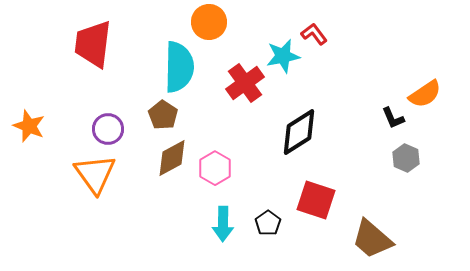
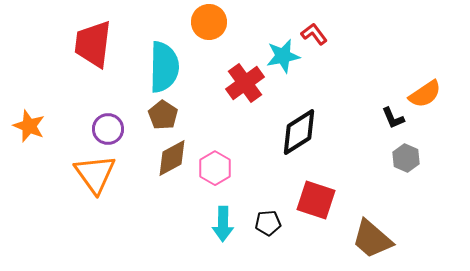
cyan semicircle: moved 15 px left
black pentagon: rotated 30 degrees clockwise
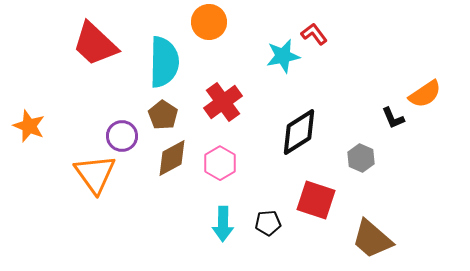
red trapezoid: moved 2 px right; rotated 54 degrees counterclockwise
cyan semicircle: moved 5 px up
red cross: moved 22 px left, 19 px down
purple circle: moved 14 px right, 7 px down
gray hexagon: moved 45 px left
pink hexagon: moved 5 px right, 5 px up
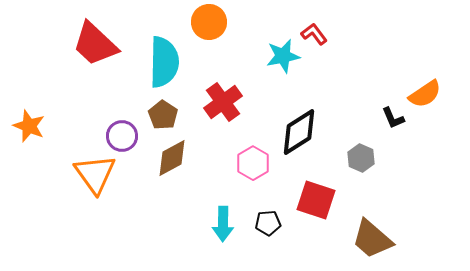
pink hexagon: moved 33 px right
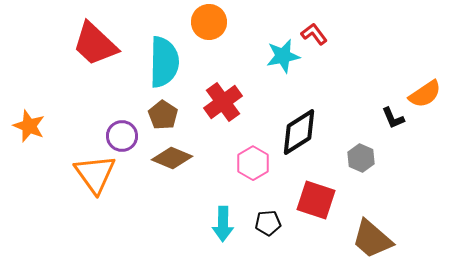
brown diamond: rotated 51 degrees clockwise
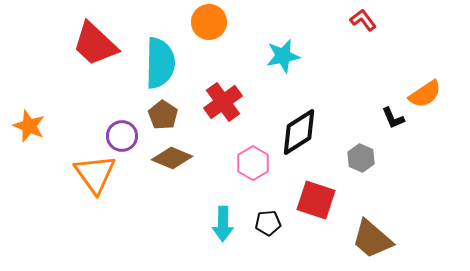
red L-shape: moved 49 px right, 14 px up
cyan semicircle: moved 4 px left, 1 px down
